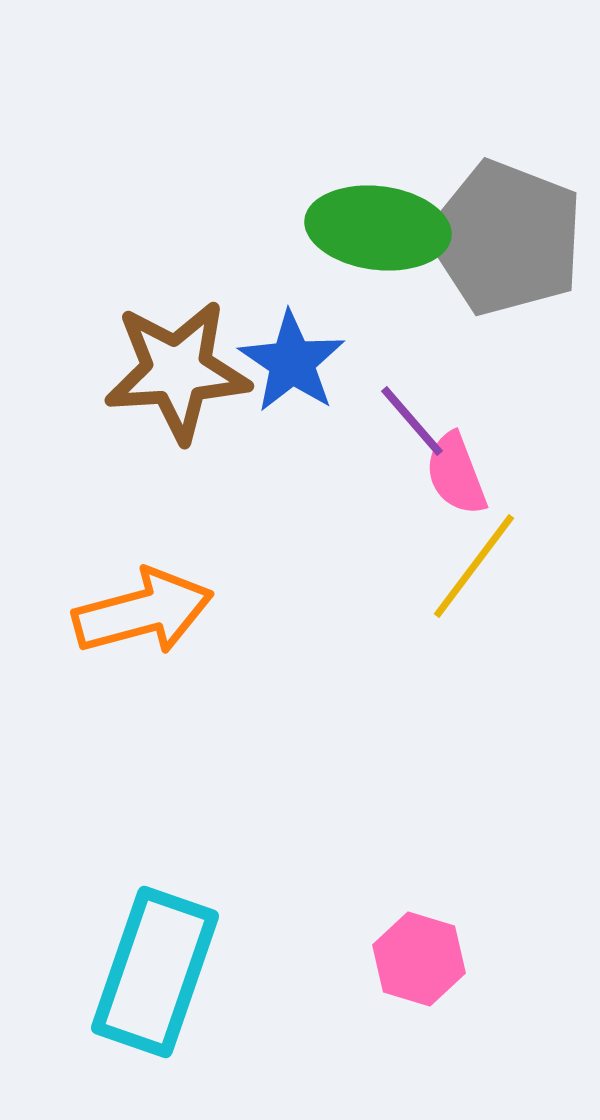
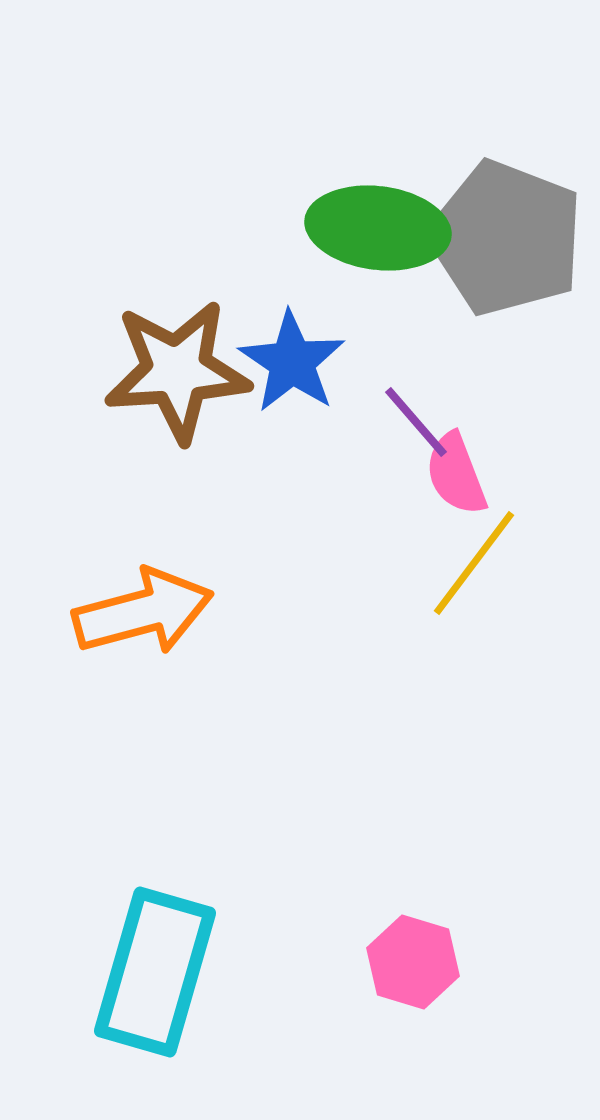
purple line: moved 4 px right, 1 px down
yellow line: moved 3 px up
pink hexagon: moved 6 px left, 3 px down
cyan rectangle: rotated 3 degrees counterclockwise
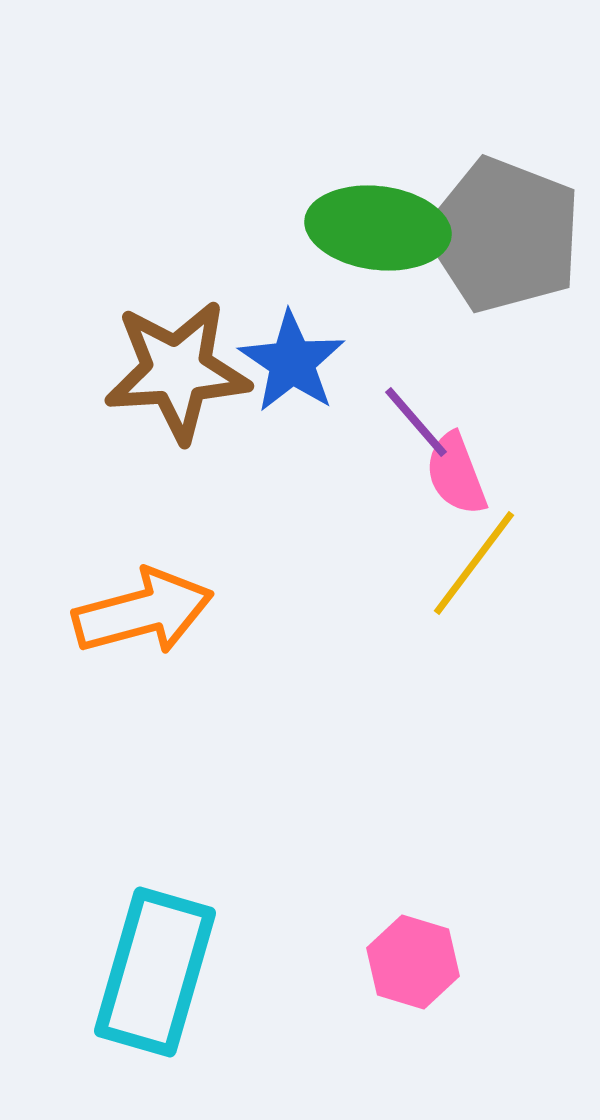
gray pentagon: moved 2 px left, 3 px up
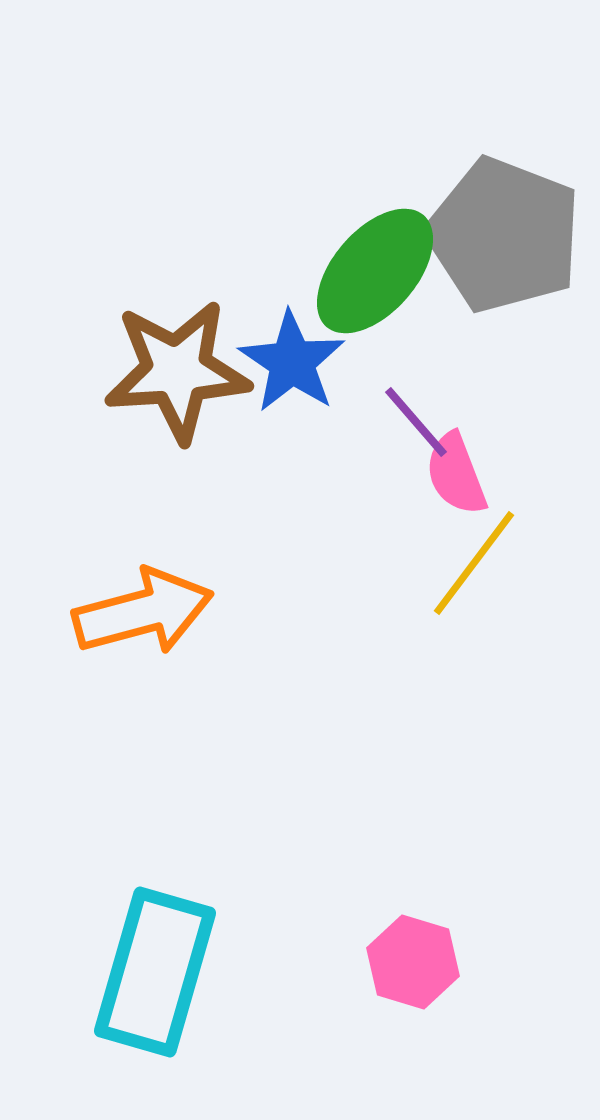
green ellipse: moved 3 px left, 43 px down; rotated 56 degrees counterclockwise
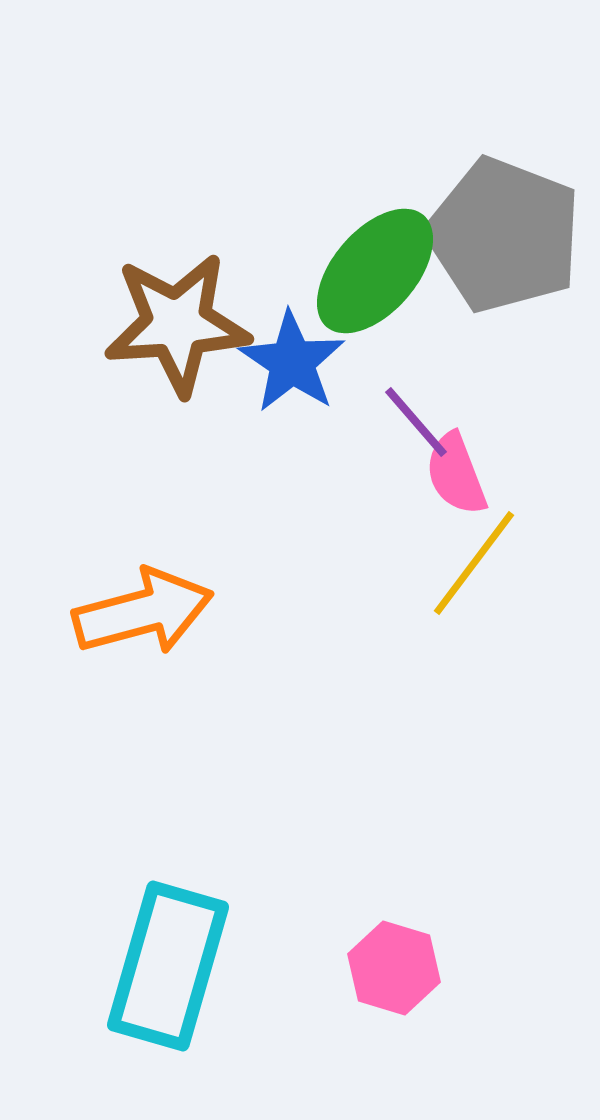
brown star: moved 47 px up
pink hexagon: moved 19 px left, 6 px down
cyan rectangle: moved 13 px right, 6 px up
